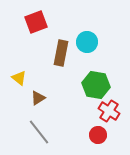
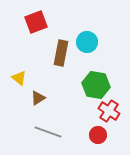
gray line: moved 9 px right; rotated 32 degrees counterclockwise
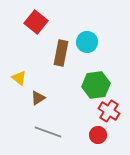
red square: rotated 30 degrees counterclockwise
green hexagon: rotated 16 degrees counterclockwise
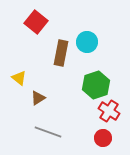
green hexagon: rotated 12 degrees counterclockwise
red circle: moved 5 px right, 3 px down
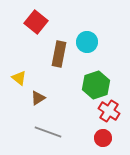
brown rectangle: moved 2 px left, 1 px down
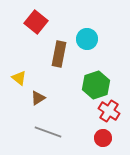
cyan circle: moved 3 px up
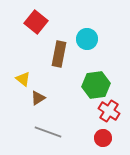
yellow triangle: moved 4 px right, 1 px down
green hexagon: rotated 12 degrees clockwise
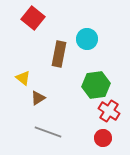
red square: moved 3 px left, 4 px up
yellow triangle: moved 1 px up
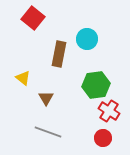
brown triangle: moved 8 px right; rotated 28 degrees counterclockwise
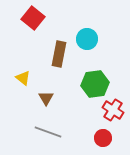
green hexagon: moved 1 px left, 1 px up
red cross: moved 4 px right, 1 px up
